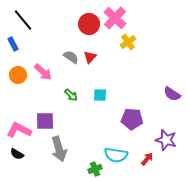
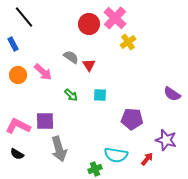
black line: moved 1 px right, 3 px up
red triangle: moved 1 px left, 8 px down; rotated 16 degrees counterclockwise
pink L-shape: moved 1 px left, 4 px up
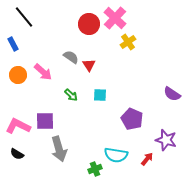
purple pentagon: rotated 20 degrees clockwise
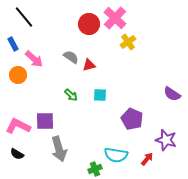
red triangle: rotated 48 degrees clockwise
pink arrow: moved 9 px left, 13 px up
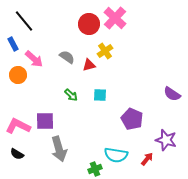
black line: moved 4 px down
yellow cross: moved 23 px left, 9 px down
gray semicircle: moved 4 px left
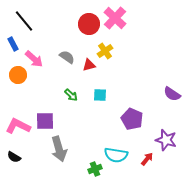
black semicircle: moved 3 px left, 3 px down
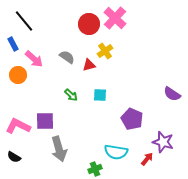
purple star: moved 3 px left, 2 px down
cyan semicircle: moved 3 px up
